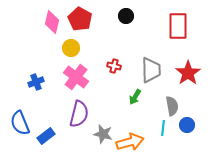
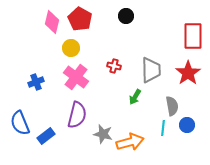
red rectangle: moved 15 px right, 10 px down
purple semicircle: moved 2 px left, 1 px down
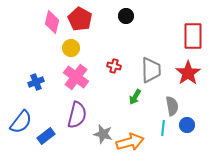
blue semicircle: moved 1 px right, 1 px up; rotated 120 degrees counterclockwise
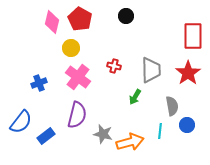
pink cross: moved 2 px right
blue cross: moved 3 px right, 1 px down
cyan line: moved 3 px left, 3 px down
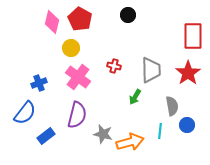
black circle: moved 2 px right, 1 px up
blue semicircle: moved 4 px right, 9 px up
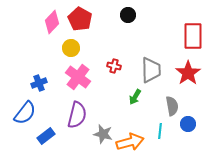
pink diamond: rotated 30 degrees clockwise
blue circle: moved 1 px right, 1 px up
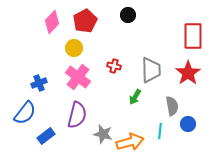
red pentagon: moved 5 px right, 2 px down; rotated 15 degrees clockwise
yellow circle: moved 3 px right
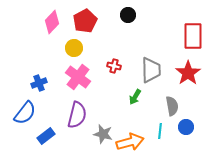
blue circle: moved 2 px left, 3 px down
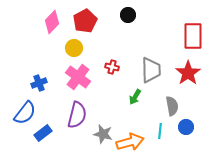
red cross: moved 2 px left, 1 px down
blue rectangle: moved 3 px left, 3 px up
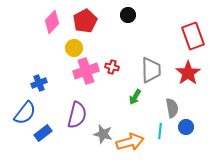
red rectangle: rotated 20 degrees counterclockwise
pink cross: moved 8 px right, 6 px up; rotated 35 degrees clockwise
gray semicircle: moved 2 px down
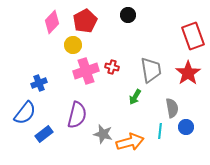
yellow circle: moved 1 px left, 3 px up
gray trapezoid: rotated 8 degrees counterclockwise
blue rectangle: moved 1 px right, 1 px down
